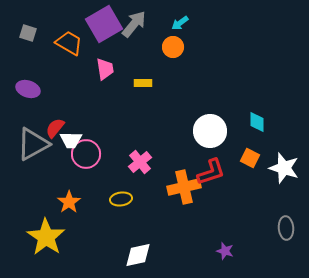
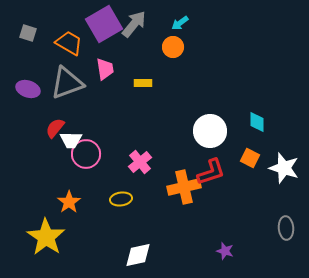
gray triangle: moved 34 px right, 61 px up; rotated 9 degrees clockwise
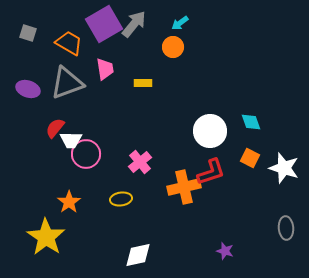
cyan diamond: moved 6 px left; rotated 20 degrees counterclockwise
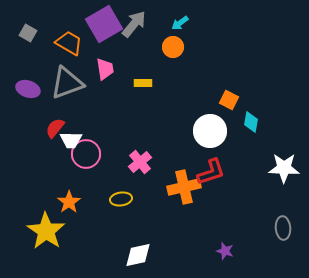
gray square: rotated 12 degrees clockwise
cyan diamond: rotated 30 degrees clockwise
orange square: moved 21 px left, 58 px up
white star: rotated 16 degrees counterclockwise
gray ellipse: moved 3 px left
yellow star: moved 6 px up
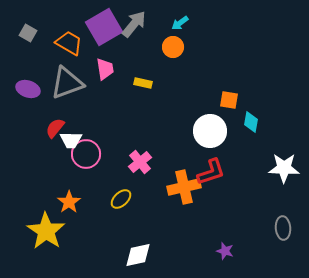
purple square: moved 3 px down
yellow rectangle: rotated 12 degrees clockwise
orange square: rotated 18 degrees counterclockwise
yellow ellipse: rotated 35 degrees counterclockwise
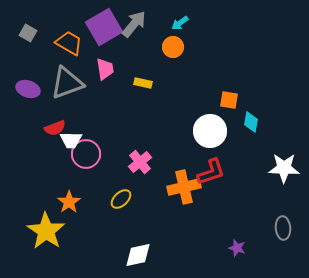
red semicircle: rotated 150 degrees counterclockwise
purple star: moved 12 px right, 3 px up
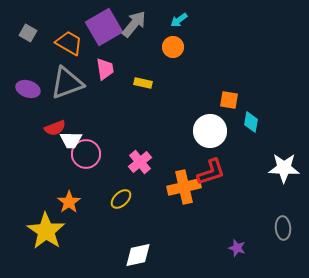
cyan arrow: moved 1 px left, 3 px up
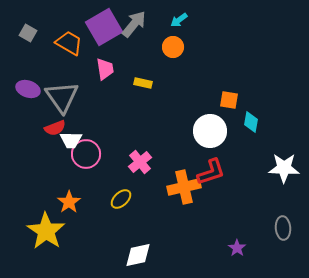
gray triangle: moved 5 px left, 14 px down; rotated 45 degrees counterclockwise
purple star: rotated 18 degrees clockwise
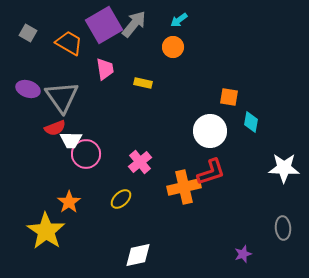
purple square: moved 2 px up
orange square: moved 3 px up
purple star: moved 6 px right, 6 px down; rotated 18 degrees clockwise
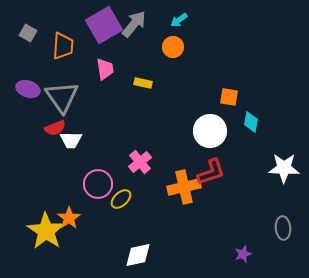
orange trapezoid: moved 6 px left, 3 px down; rotated 64 degrees clockwise
pink circle: moved 12 px right, 30 px down
orange star: moved 16 px down
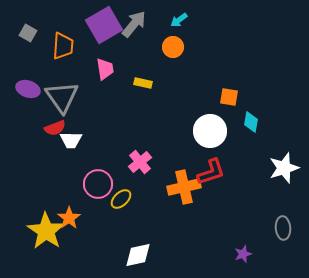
white star: rotated 20 degrees counterclockwise
